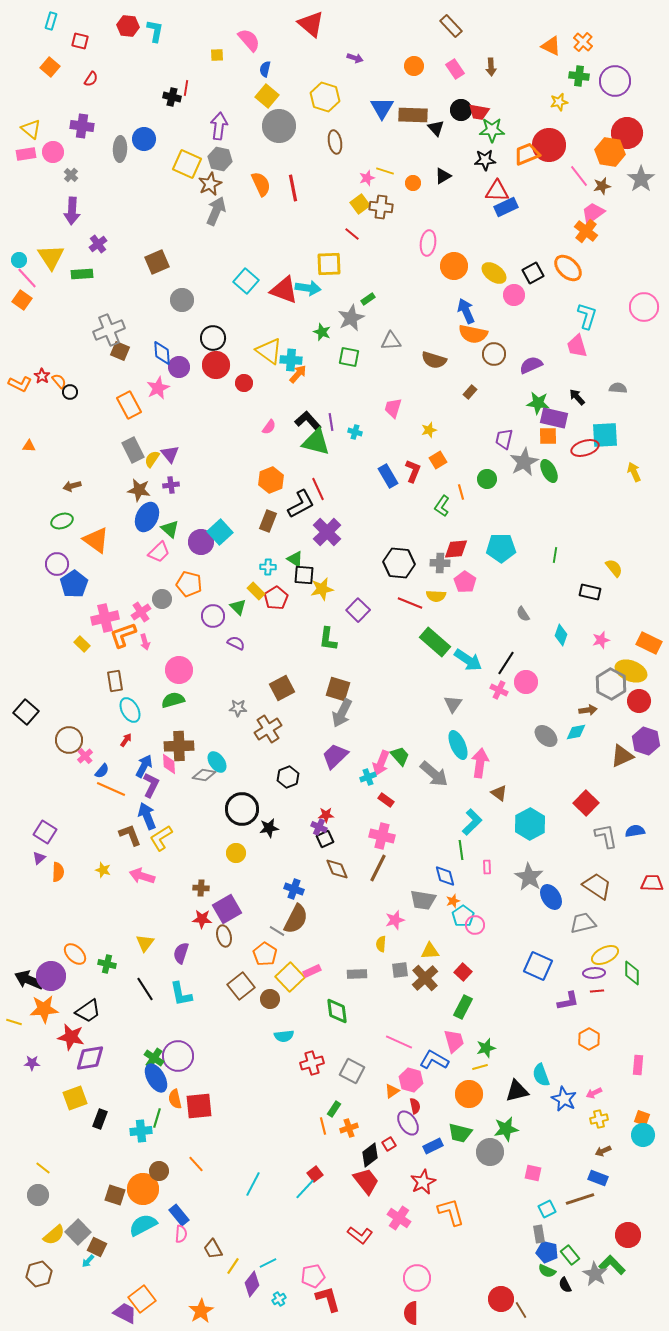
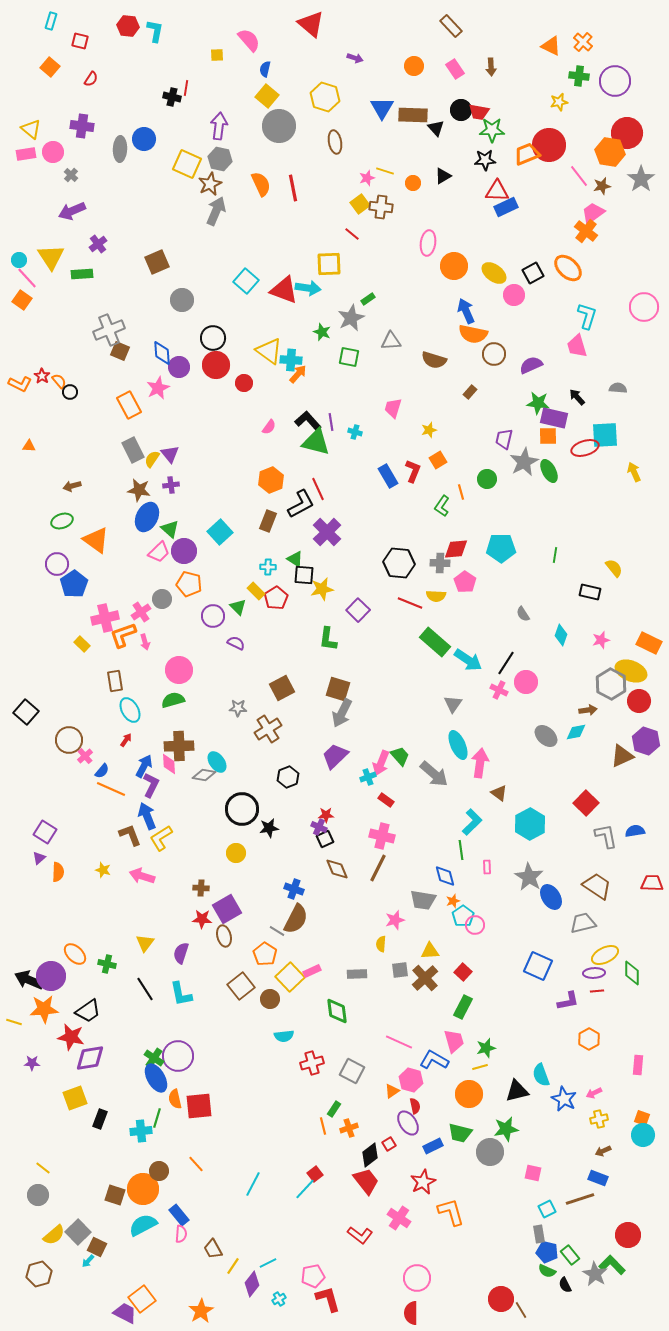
purple arrow at (72, 211): rotated 64 degrees clockwise
purple circle at (201, 542): moved 17 px left, 9 px down
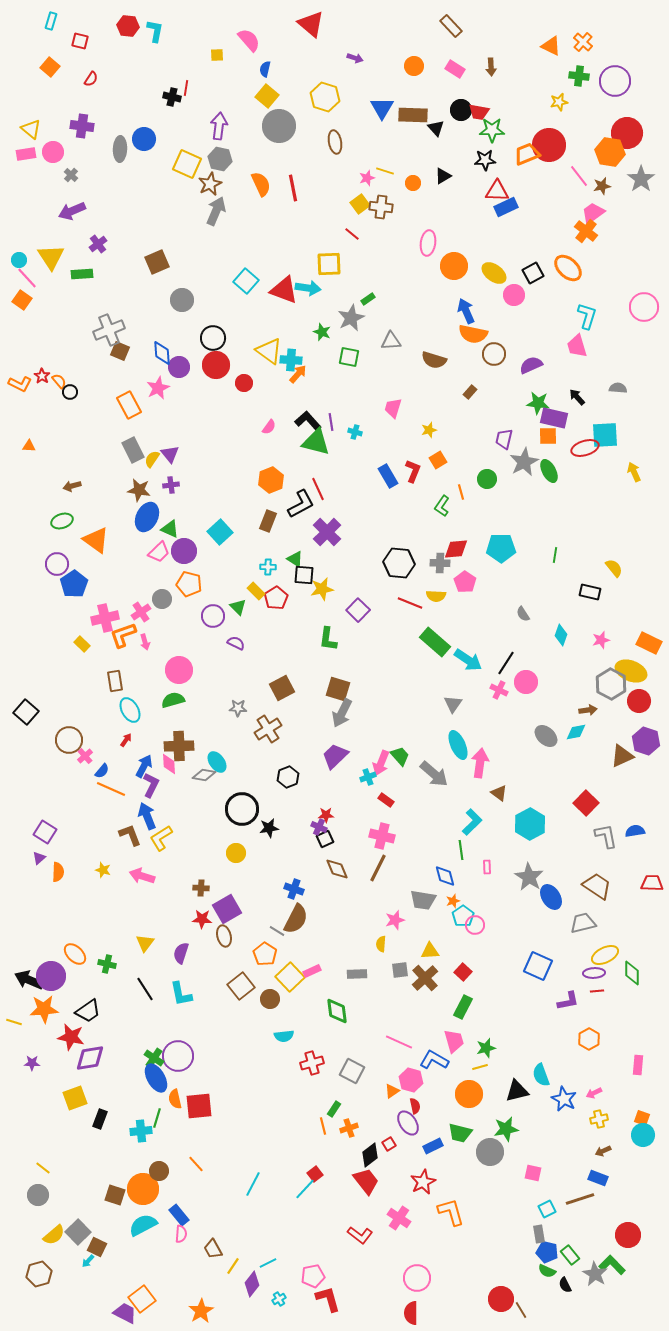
pink rectangle at (455, 69): rotated 24 degrees counterclockwise
green triangle at (170, 529): rotated 18 degrees counterclockwise
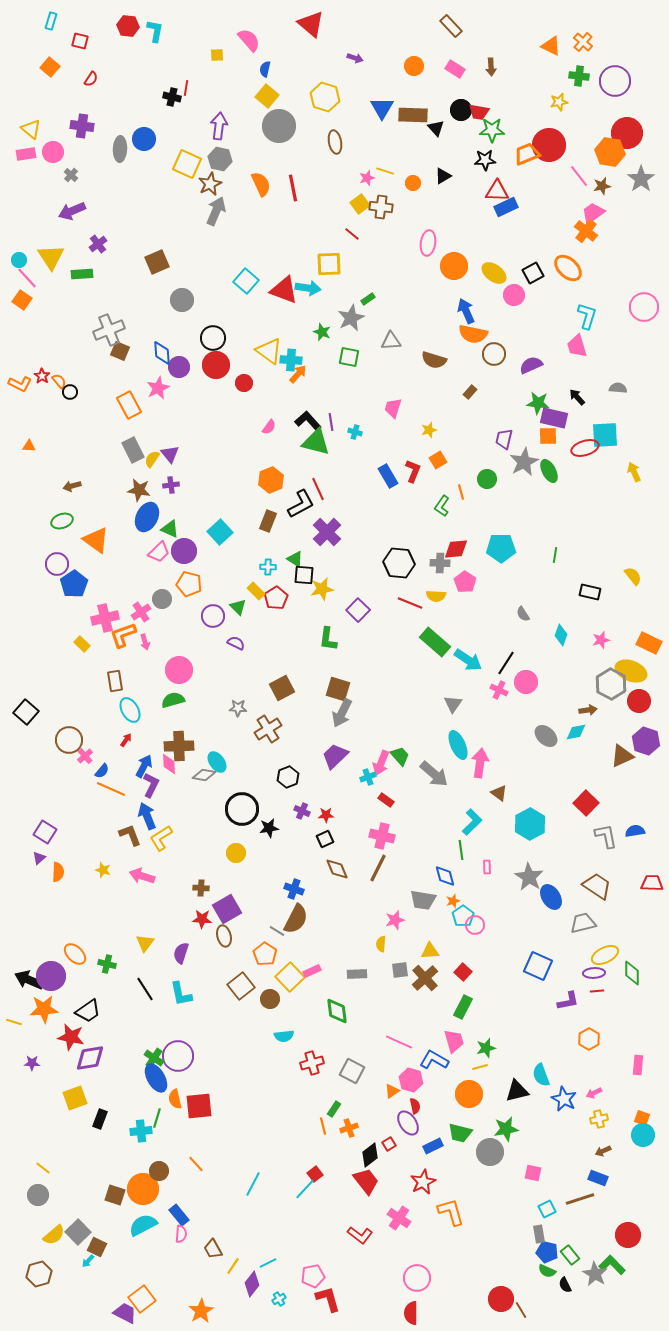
yellow semicircle at (614, 568): moved 19 px right, 8 px down
purple cross at (319, 827): moved 17 px left, 16 px up
